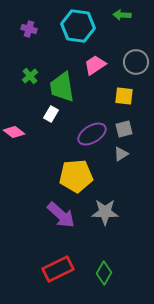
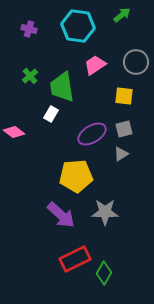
green arrow: rotated 138 degrees clockwise
red rectangle: moved 17 px right, 10 px up
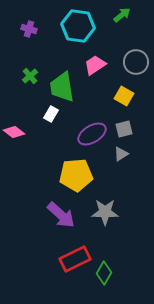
yellow square: rotated 24 degrees clockwise
yellow pentagon: moved 1 px up
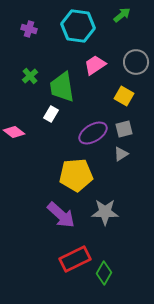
purple ellipse: moved 1 px right, 1 px up
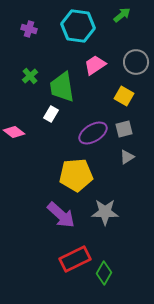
gray triangle: moved 6 px right, 3 px down
